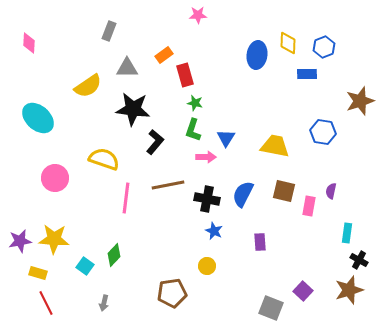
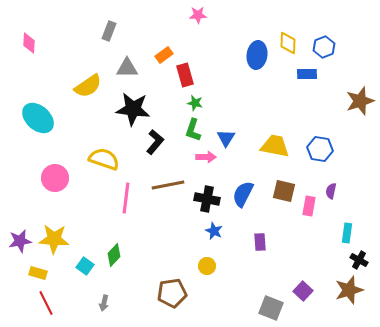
blue hexagon at (323, 132): moved 3 px left, 17 px down
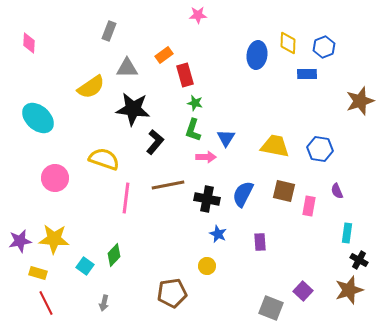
yellow semicircle at (88, 86): moved 3 px right, 1 px down
purple semicircle at (331, 191): moved 6 px right; rotated 35 degrees counterclockwise
blue star at (214, 231): moved 4 px right, 3 px down
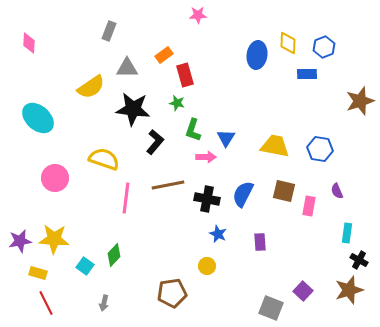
green star at (195, 103): moved 18 px left
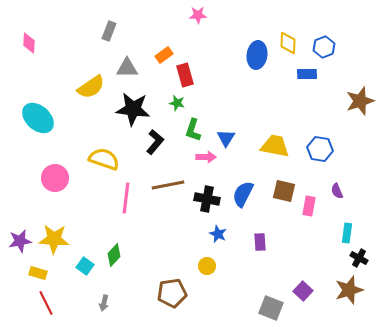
black cross at (359, 260): moved 2 px up
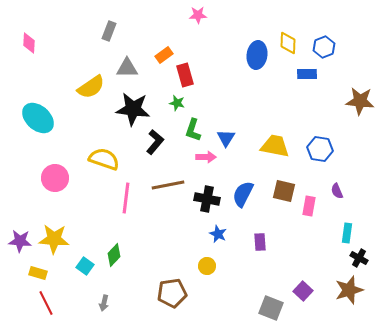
brown star at (360, 101): rotated 24 degrees clockwise
purple star at (20, 241): rotated 15 degrees clockwise
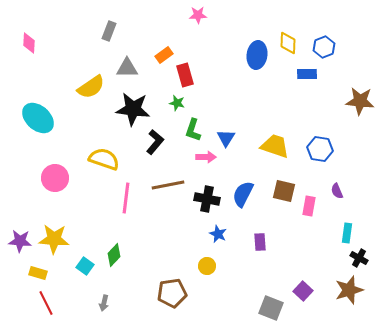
yellow trapezoid at (275, 146): rotated 8 degrees clockwise
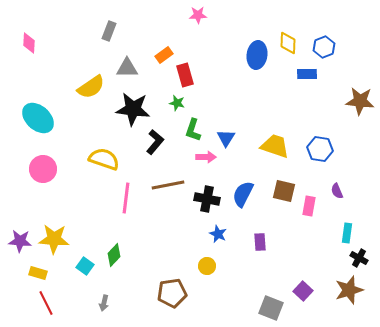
pink circle at (55, 178): moved 12 px left, 9 px up
